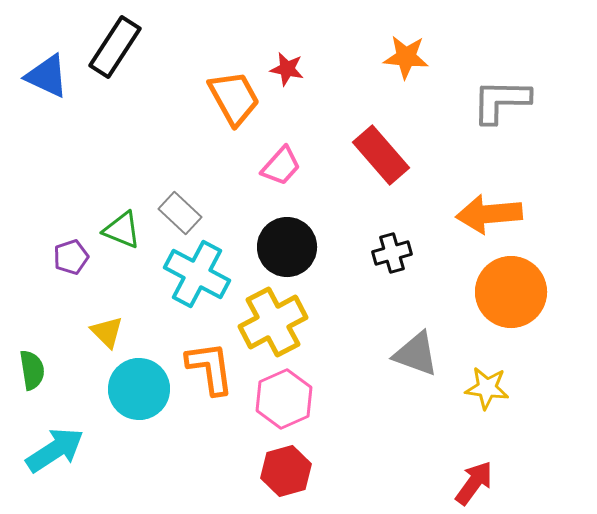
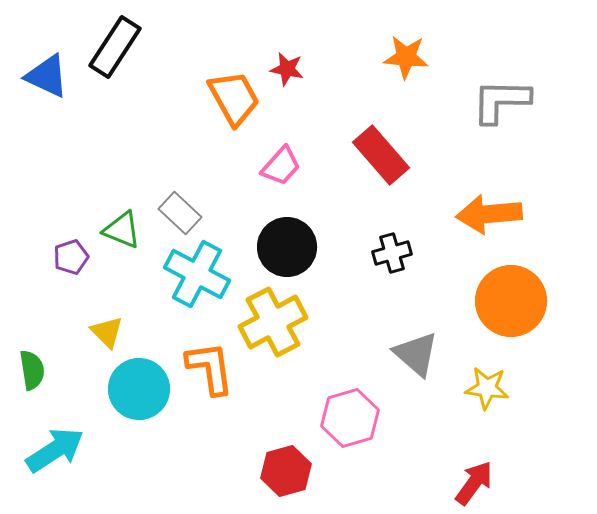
orange circle: moved 9 px down
gray triangle: rotated 21 degrees clockwise
pink hexagon: moved 66 px right, 19 px down; rotated 8 degrees clockwise
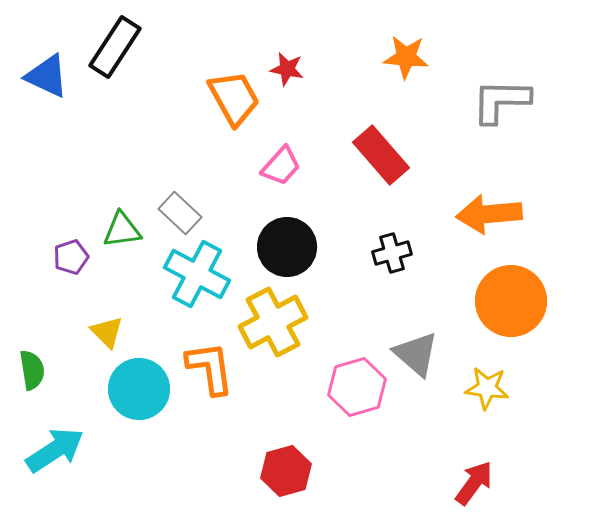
green triangle: rotated 30 degrees counterclockwise
pink hexagon: moved 7 px right, 31 px up
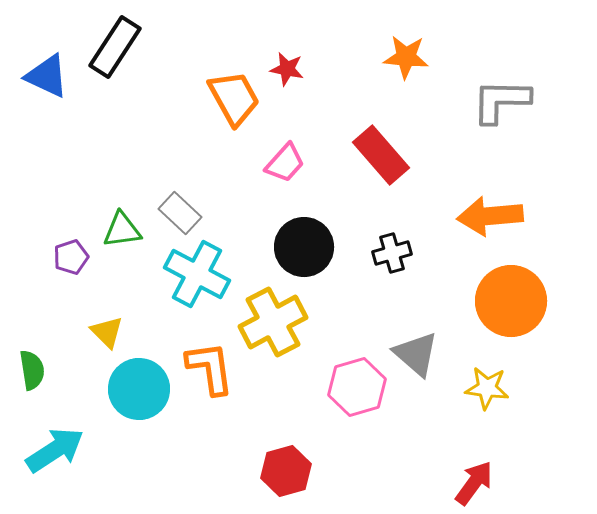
pink trapezoid: moved 4 px right, 3 px up
orange arrow: moved 1 px right, 2 px down
black circle: moved 17 px right
